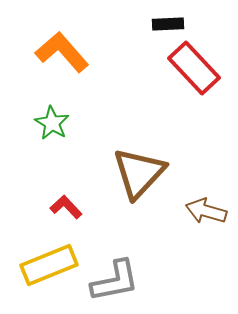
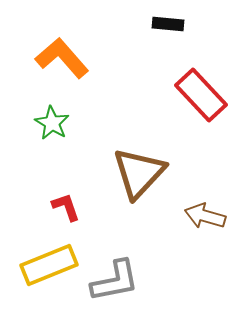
black rectangle: rotated 8 degrees clockwise
orange L-shape: moved 6 px down
red rectangle: moved 7 px right, 27 px down
red L-shape: rotated 24 degrees clockwise
brown arrow: moved 1 px left, 5 px down
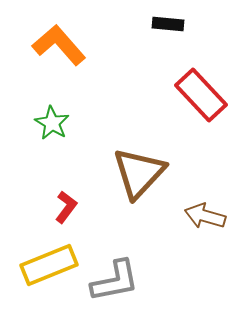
orange L-shape: moved 3 px left, 13 px up
red L-shape: rotated 56 degrees clockwise
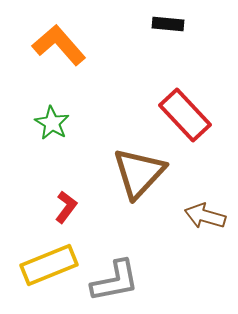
red rectangle: moved 16 px left, 20 px down
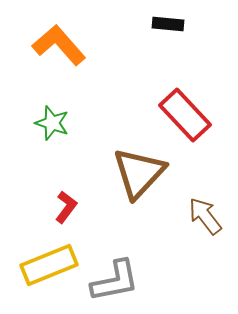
green star: rotated 12 degrees counterclockwise
brown arrow: rotated 36 degrees clockwise
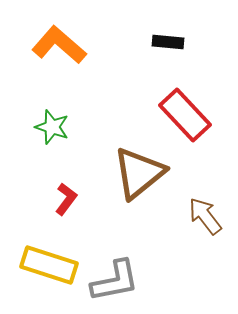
black rectangle: moved 18 px down
orange L-shape: rotated 8 degrees counterclockwise
green star: moved 4 px down
brown triangle: rotated 8 degrees clockwise
red L-shape: moved 8 px up
yellow rectangle: rotated 40 degrees clockwise
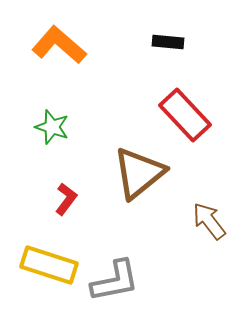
brown arrow: moved 4 px right, 5 px down
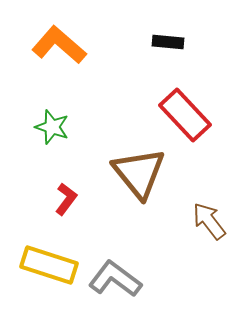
brown triangle: rotated 30 degrees counterclockwise
gray L-shape: moved 2 px up; rotated 132 degrees counterclockwise
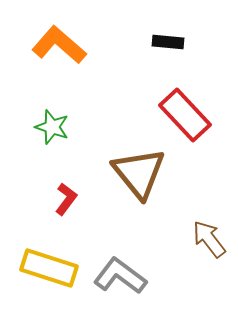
brown arrow: moved 18 px down
yellow rectangle: moved 3 px down
gray L-shape: moved 5 px right, 3 px up
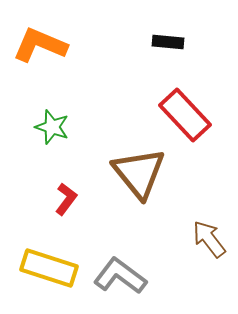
orange L-shape: moved 19 px left; rotated 18 degrees counterclockwise
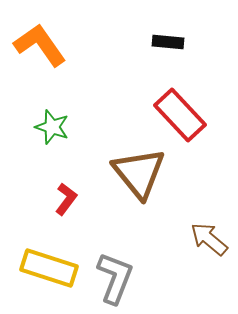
orange L-shape: rotated 32 degrees clockwise
red rectangle: moved 5 px left
brown arrow: rotated 12 degrees counterclockwise
gray L-shape: moved 5 px left, 2 px down; rotated 74 degrees clockwise
